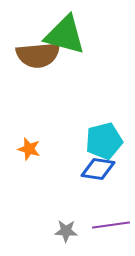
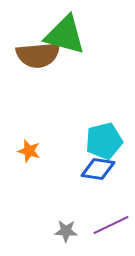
orange star: moved 2 px down
purple line: rotated 18 degrees counterclockwise
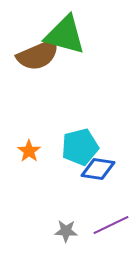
brown semicircle: rotated 18 degrees counterclockwise
cyan pentagon: moved 24 px left, 6 px down
orange star: rotated 20 degrees clockwise
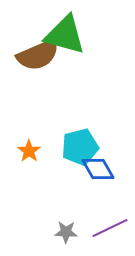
blue diamond: rotated 52 degrees clockwise
purple line: moved 1 px left, 3 px down
gray star: moved 1 px down
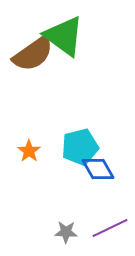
green triangle: moved 1 px left, 1 px down; rotated 21 degrees clockwise
brown semicircle: moved 5 px left, 1 px up; rotated 12 degrees counterclockwise
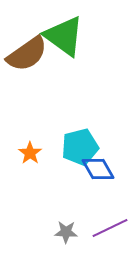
brown semicircle: moved 6 px left
orange star: moved 1 px right, 2 px down
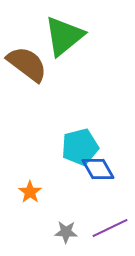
green triangle: rotated 45 degrees clockwise
brown semicircle: moved 10 px down; rotated 108 degrees counterclockwise
orange star: moved 39 px down
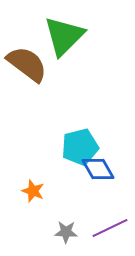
green triangle: rotated 6 degrees counterclockwise
orange star: moved 3 px right, 1 px up; rotated 15 degrees counterclockwise
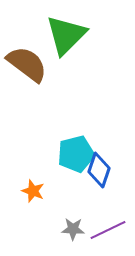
green triangle: moved 2 px right, 1 px up
cyan pentagon: moved 4 px left, 7 px down
blue diamond: moved 1 px right, 1 px down; rotated 48 degrees clockwise
purple line: moved 2 px left, 2 px down
gray star: moved 7 px right, 3 px up
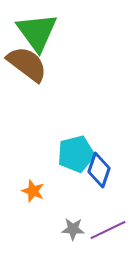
green triangle: moved 29 px left, 3 px up; rotated 21 degrees counterclockwise
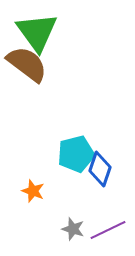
blue diamond: moved 1 px right, 1 px up
gray star: rotated 15 degrees clockwise
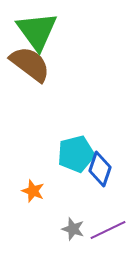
green triangle: moved 1 px up
brown semicircle: moved 3 px right
